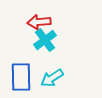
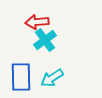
red arrow: moved 2 px left
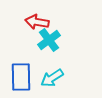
red arrow: rotated 15 degrees clockwise
cyan cross: moved 4 px right
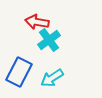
blue rectangle: moved 2 px left, 5 px up; rotated 28 degrees clockwise
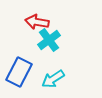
cyan arrow: moved 1 px right, 1 px down
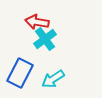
cyan cross: moved 4 px left, 1 px up
blue rectangle: moved 1 px right, 1 px down
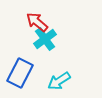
red arrow: rotated 30 degrees clockwise
cyan arrow: moved 6 px right, 2 px down
